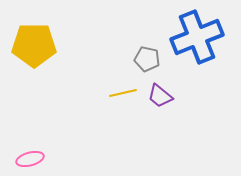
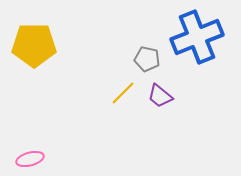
yellow line: rotated 32 degrees counterclockwise
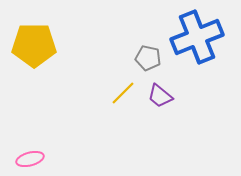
gray pentagon: moved 1 px right, 1 px up
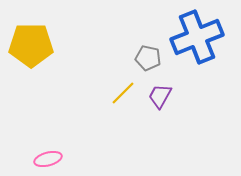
yellow pentagon: moved 3 px left
purple trapezoid: rotated 80 degrees clockwise
pink ellipse: moved 18 px right
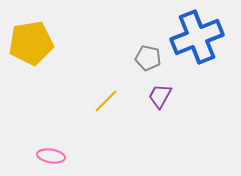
yellow pentagon: moved 2 px up; rotated 9 degrees counterclockwise
yellow line: moved 17 px left, 8 px down
pink ellipse: moved 3 px right, 3 px up; rotated 24 degrees clockwise
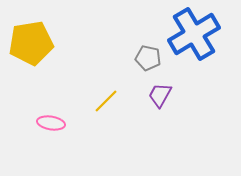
blue cross: moved 3 px left, 3 px up; rotated 9 degrees counterclockwise
purple trapezoid: moved 1 px up
pink ellipse: moved 33 px up
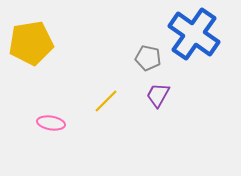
blue cross: rotated 24 degrees counterclockwise
purple trapezoid: moved 2 px left
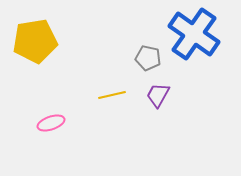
yellow pentagon: moved 4 px right, 2 px up
yellow line: moved 6 px right, 6 px up; rotated 32 degrees clockwise
pink ellipse: rotated 28 degrees counterclockwise
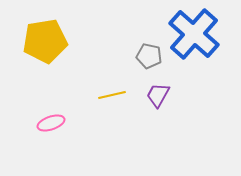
blue cross: rotated 6 degrees clockwise
yellow pentagon: moved 10 px right
gray pentagon: moved 1 px right, 2 px up
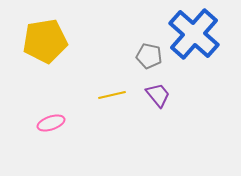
purple trapezoid: rotated 112 degrees clockwise
